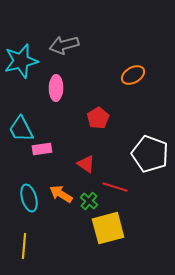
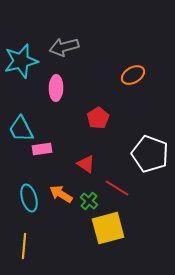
gray arrow: moved 2 px down
red line: moved 2 px right, 1 px down; rotated 15 degrees clockwise
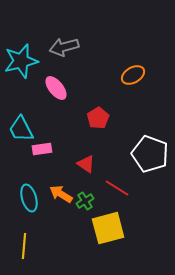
pink ellipse: rotated 40 degrees counterclockwise
green cross: moved 4 px left; rotated 18 degrees clockwise
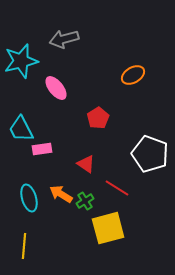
gray arrow: moved 8 px up
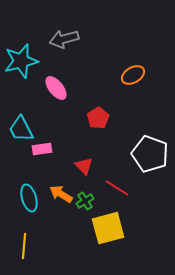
red triangle: moved 2 px left, 2 px down; rotated 12 degrees clockwise
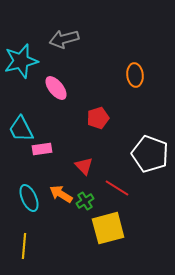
orange ellipse: moved 2 px right; rotated 65 degrees counterclockwise
red pentagon: rotated 15 degrees clockwise
cyan ellipse: rotated 8 degrees counterclockwise
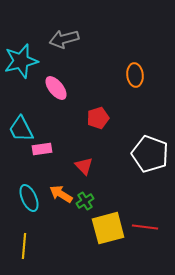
red line: moved 28 px right, 39 px down; rotated 25 degrees counterclockwise
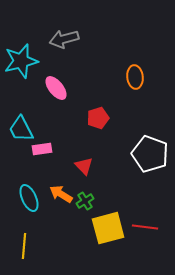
orange ellipse: moved 2 px down
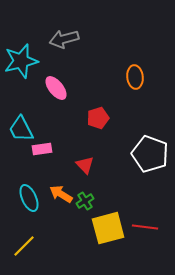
red triangle: moved 1 px right, 1 px up
yellow line: rotated 40 degrees clockwise
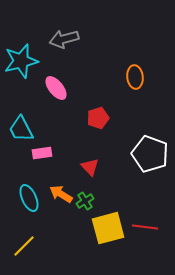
pink rectangle: moved 4 px down
red triangle: moved 5 px right, 2 px down
